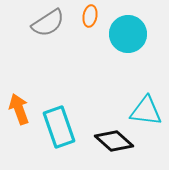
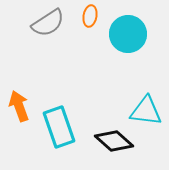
orange arrow: moved 3 px up
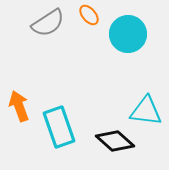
orange ellipse: moved 1 px left, 1 px up; rotated 50 degrees counterclockwise
black diamond: moved 1 px right
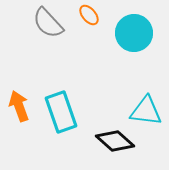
gray semicircle: rotated 80 degrees clockwise
cyan circle: moved 6 px right, 1 px up
cyan rectangle: moved 2 px right, 15 px up
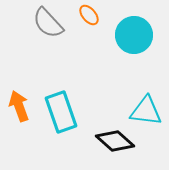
cyan circle: moved 2 px down
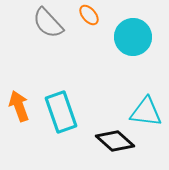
cyan circle: moved 1 px left, 2 px down
cyan triangle: moved 1 px down
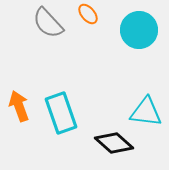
orange ellipse: moved 1 px left, 1 px up
cyan circle: moved 6 px right, 7 px up
cyan rectangle: moved 1 px down
black diamond: moved 1 px left, 2 px down
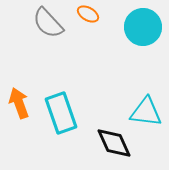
orange ellipse: rotated 20 degrees counterclockwise
cyan circle: moved 4 px right, 3 px up
orange arrow: moved 3 px up
black diamond: rotated 24 degrees clockwise
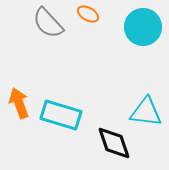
cyan rectangle: moved 2 px down; rotated 54 degrees counterclockwise
black diamond: rotated 6 degrees clockwise
